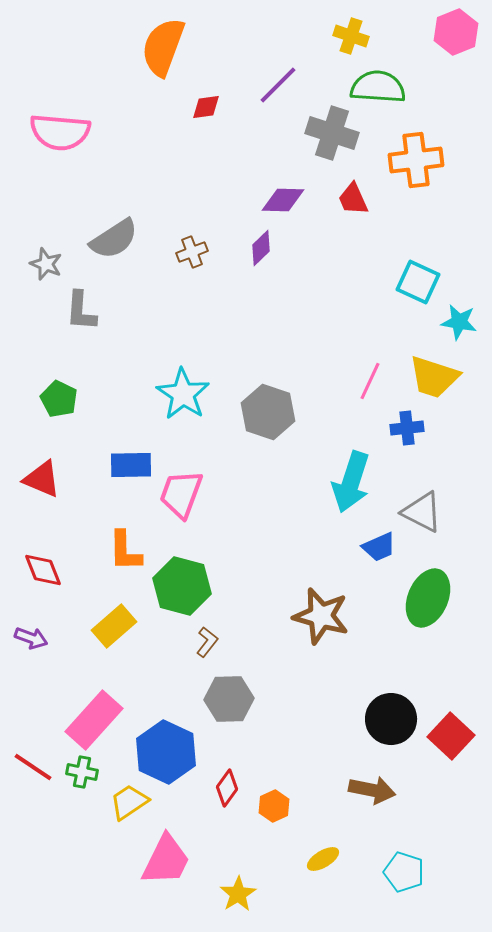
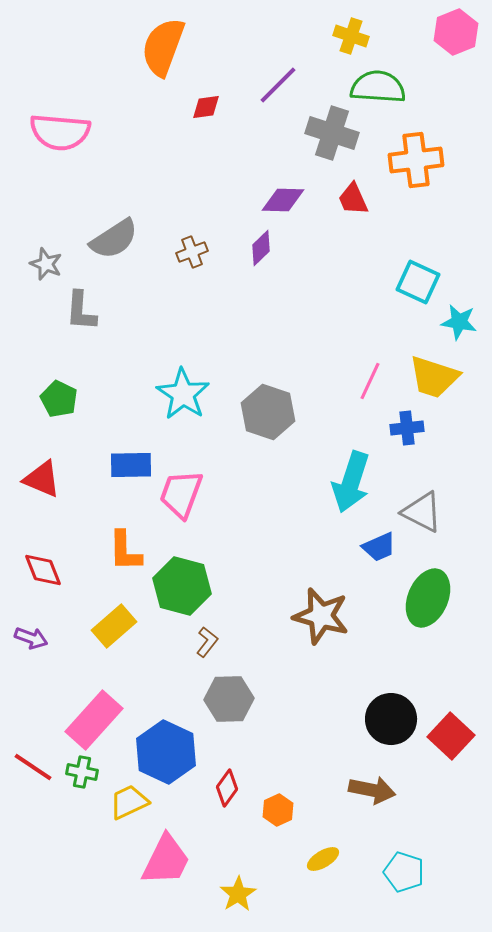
yellow trapezoid at (129, 802): rotated 9 degrees clockwise
orange hexagon at (274, 806): moved 4 px right, 4 px down
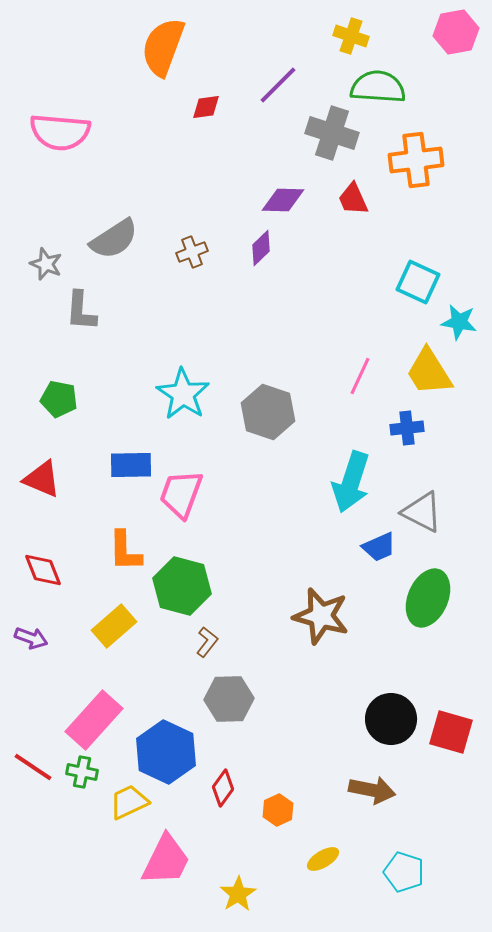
pink hexagon at (456, 32): rotated 12 degrees clockwise
yellow trapezoid at (434, 377): moved 5 px left, 5 px up; rotated 40 degrees clockwise
pink line at (370, 381): moved 10 px left, 5 px up
green pentagon at (59, 399): rotated 15 degrees counterclockwise
red square at (451, 736): moved 4 px up; rotated 27 degrees counterclockwise
red diamond at (227, 788): moved 4 px left
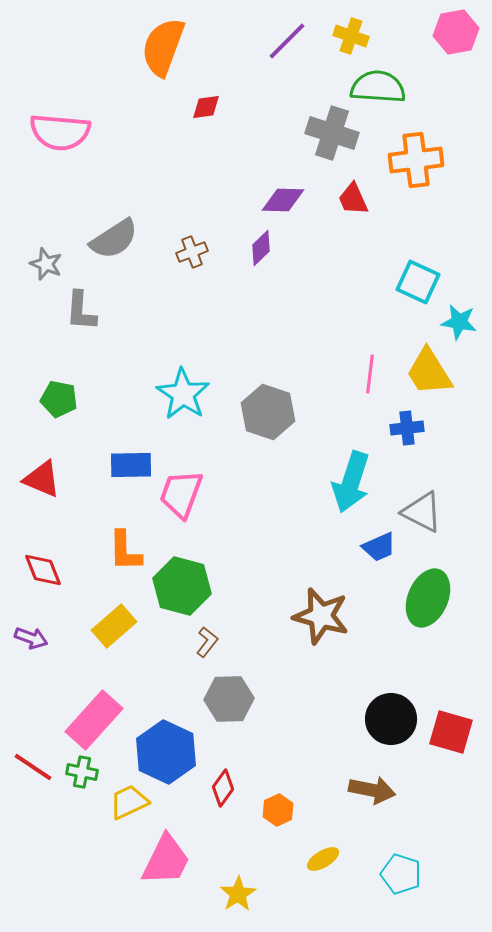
purple line at (278, 85): moved 9 px right, 44 px up
pink line at (360, 376): moved 10 px right, 2 px up; rotated 18 degrees counterclockwise
cyan pentagon at (404, 872): moved 3 px left, 2 px down
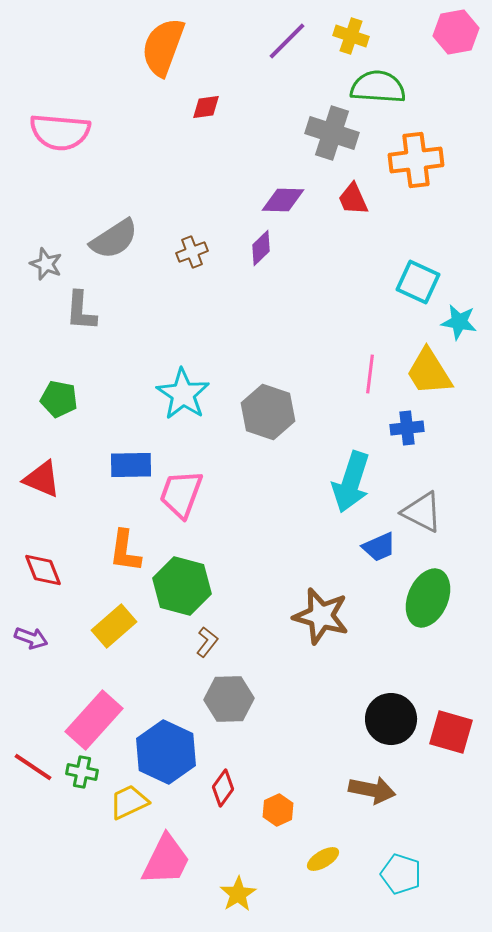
orange L-shape at (125, 551): rotated 9 degrees clockwise
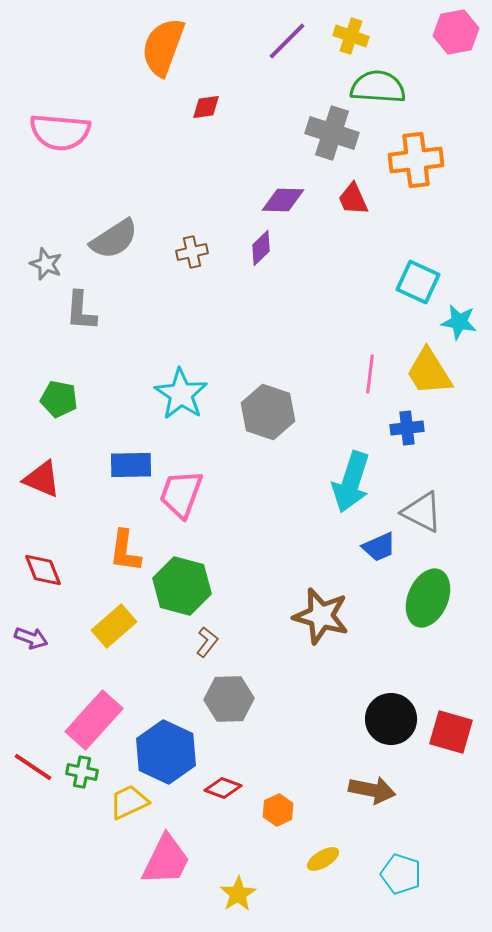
brown cross at (192, 252): rotated 8 degrees clockwise
cyan star at (183, 394): moved 2 px left
red diamond at (223, 788): rotated 75 degrees clockwise
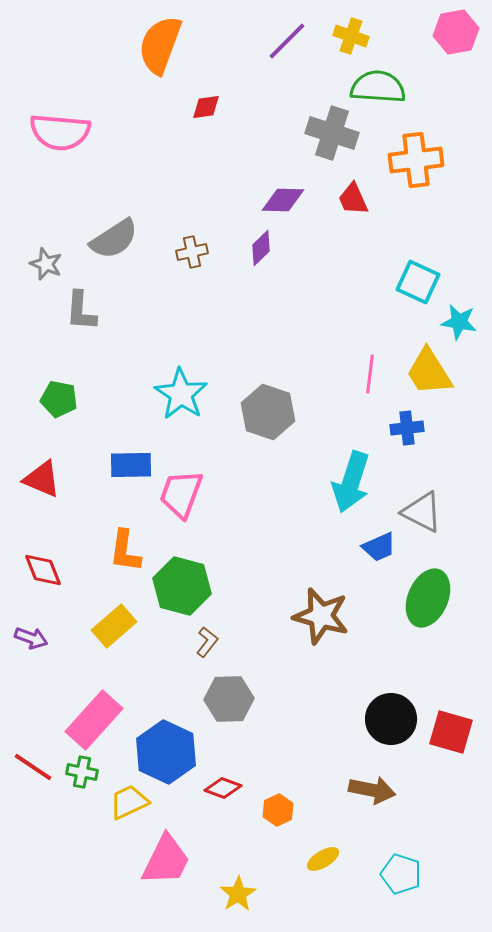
orange semicircle at (163, 47): moved 3 px left, 2 px up
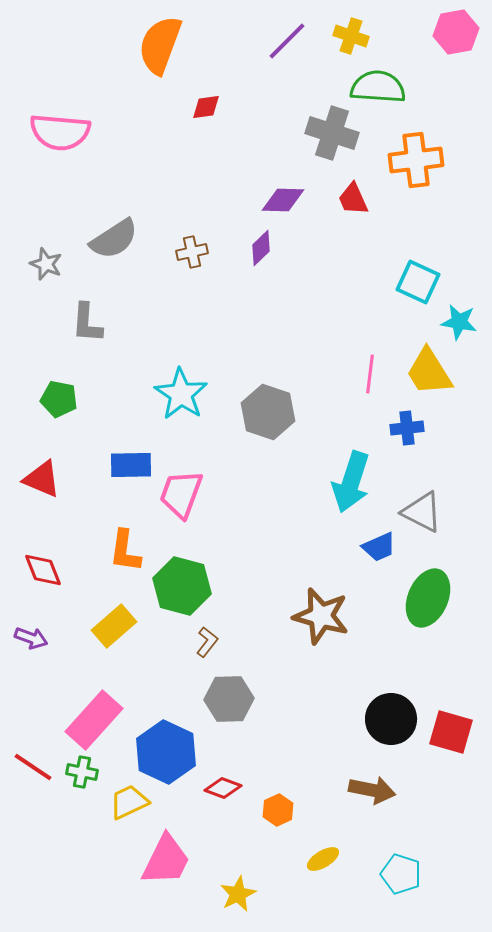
gray L-shape at (81, 311): moved 6 px right, 12 px down
yellow star at (238, 894): rotated 6 degrees clockwise
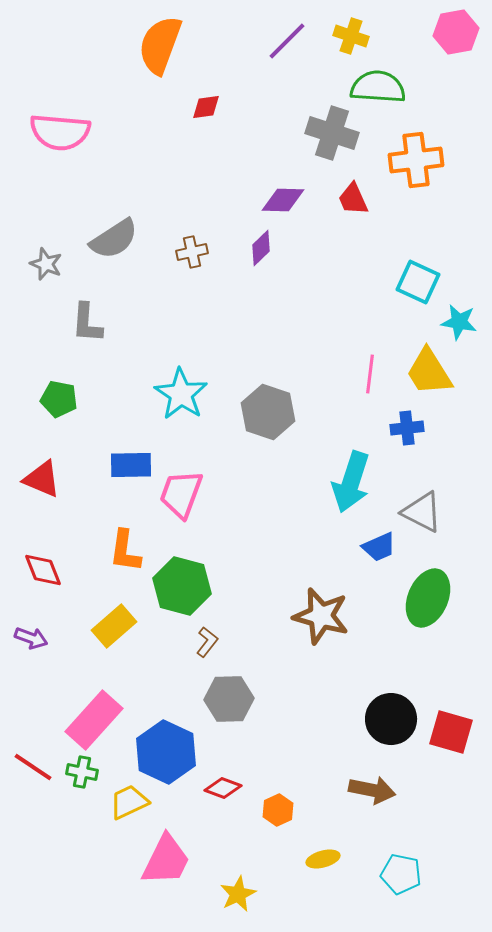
yellow ellipse at (323, 859): rotated 16 degrees clockwise
cyan pentagon at (401, 874): rotated 6 degrees counterclockwise
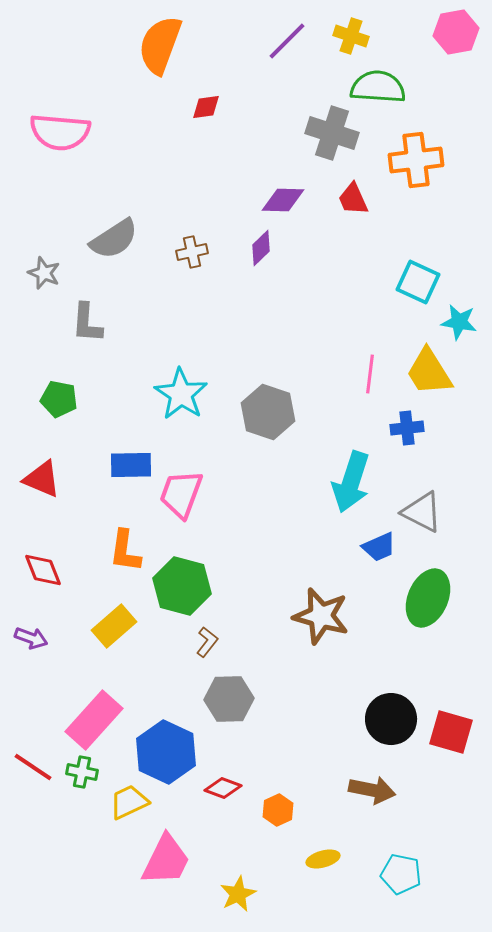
gray star at (46, 264): moved 2 px left, 9 px down
